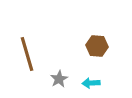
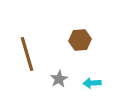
brown hexagon: moved 17 px left, 6 px up; rotated 10 degrees counterclockwise
cyan arrow: moved 1 px right
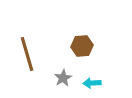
brown hexagon: moved 2 px right, 6 px down
gray star: moved 4 px right, 1 px up
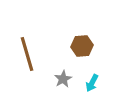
gray star: moved 1 px down
cyan arrow: rotated 60 degrees counterclockwise
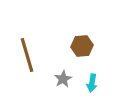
brown line: moved 1 px down
cyan arrow: rotated 18 degrees counterclockwise
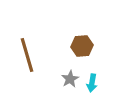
gray star: moved 7 px right
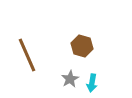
brown hexagon: rotated 20 degrees clockwise
brown line: rotated 8 degrees counterclockwise
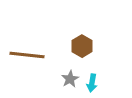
brown hexagon: rotated 15 degrees clockwise
brown line: rotated 60 degrees counterclockwise
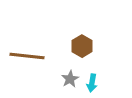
brown line: moved 1 px down
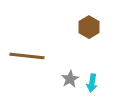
brown hexagon: moved 7 px right, 19 px up
